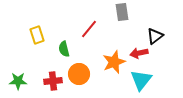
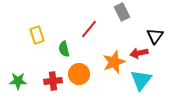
gray rectangle: rotated 18 degrees counterclockwise
black triangle: rotated 18 degrees counterclockwise
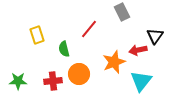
red arrow: moved 1 px left, 3 px up
cyan triangle: moved 1 px down
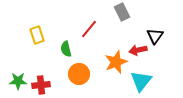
green semicircle: moved 2 px right
orange star: moved 2 px right
red cross: moved 12 px left, 4 px down
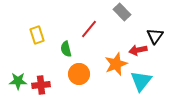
gray rectangle: rotated 18 degrees counterclockwise
orange star: moved 2 px down
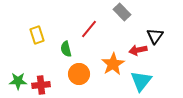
orange star: moved 3 px left; rotated 10 degrees counterclockwise
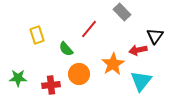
green semicircle: rotated 28 degrees counterclockwise
green star: moved 3 px up
red cross: moved 10 px right
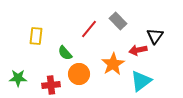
gray rectangle: moved 4 px left, 9 px down
yellow rectangle: moved 1 px left, 1 px down; rotated 24 degrees clockwise
green semicircle: moved 1 px left, 4 px down
cyan triangle: rotated 15 degrees clockwise
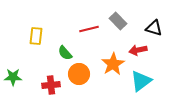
red line: rotated 36 degrees clockwise
black triangle: moved 1 px left, 8 px up; rotated 48 degrees counterclockwise
green star: moved 5 px left, 1 px up
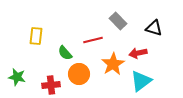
red line: moved 4 px right, 11 px down
red arrow: moved 3 px down
green star: moved 4 px right; rotated 12 degrees clockwise
